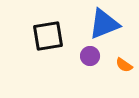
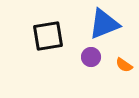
purple circle: moved 1 px right, 1 px down
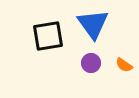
blue triangle: moved 11 px left; rotated 44 degrees counterclockwise
purple circle: moved 6 px down
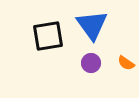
blue triangle: moved 1 px left, 1 px down
orange semicircle: moved 2 px right, 2 px up
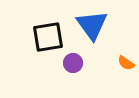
black square: moved 1 px down
purple circle: moved 18 px left
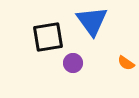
blue triangle: moved 4 px up
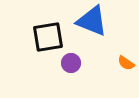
blue triangle: rotated 32 degrees counterclockwise
purple circle: moved 2 px left
